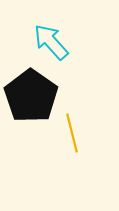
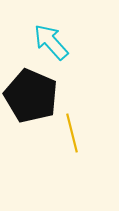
black pentagon: rotated 12 degrees counterclockwise
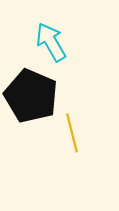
cyan arrow: rotated 12 degrees clockwise
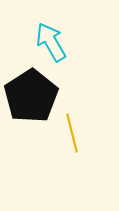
black pentagon: rotated 16 degrees clockwise
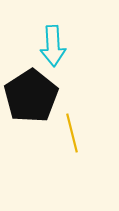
cyan arrow: moved 2 px right, 4 px down; rotated 153 degrees counterclockwise
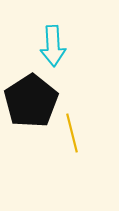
black pentagon: moved 5 px down
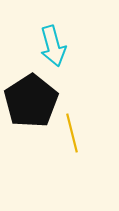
cyan arrow: rotated 12 degrees counterclockwise
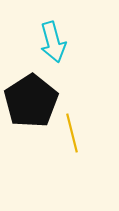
cyan arrow: moved 4 px up
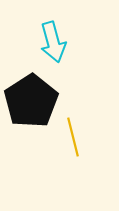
yellow line: moved 1 px right, 4 px down
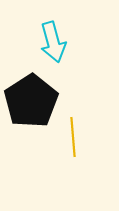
yellow line: rotated 9 degrees clockwise
